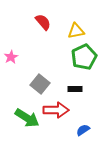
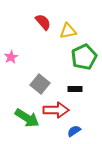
yellow triangle: moved 8 px left
blue semicircle: moved 9 px left, 1 px down
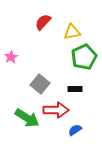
red semicircle: rotated 96 degrees counterclockwise
yellow triangle: moved 4 px right, 1 px down
blue semicircle: moved 1 px right, 1 px up
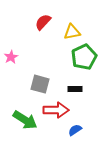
gray square: rotated 24 degrees counterclockwise
green arrow: moved 2 px left, 2 px down
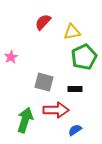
gray square: moved 4 px right, 2 px up
green arrow: rotated 105 degrees counterclockwise
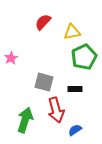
pink star: moved 1 px down
red arrow: rotated 75 degrees clockwise
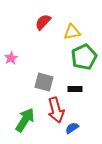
green arrow: rotated 15 degrees clockwise
blue semicircle: moved 3 px left, 2 px up
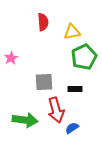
red semicircle: rotated 132 degrees clockwise
gray square: rotated 18 degrees counterclockwise
green arrow: rotated 65 degrees clockwise
